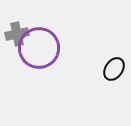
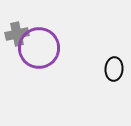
black ellipse: rotated 30 degrees counterclockwise
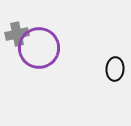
black ellipse: moved 1 px right
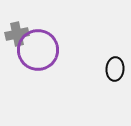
purple circle: moved 1 px left, 2 px down
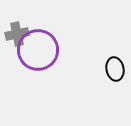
black ellipse: rotated 15 degrees counterclockwise
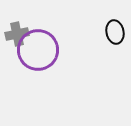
black ellipse: moved 37 px up
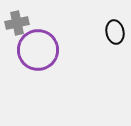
gray cross: moved 11 px up
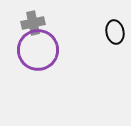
gray cross: moved 16 px right
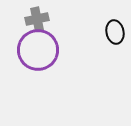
gray cross: moved 4 px right, 4 px up
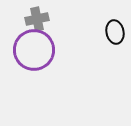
purple circle: moved 4 px left
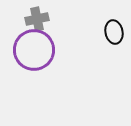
black ellipse: moved 1 px left
